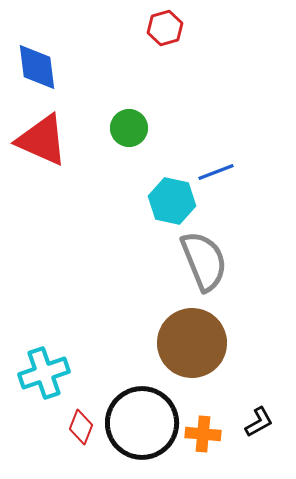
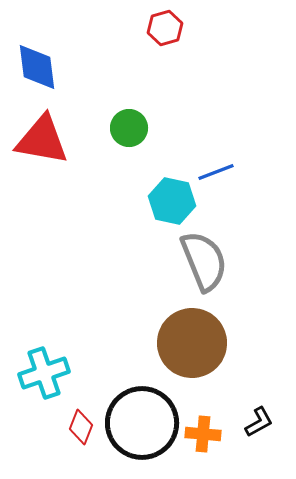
red triangle: rotated 14 degrees counterclockwise
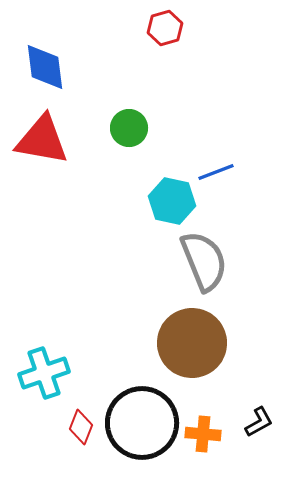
blue diamond: moved 8 px right
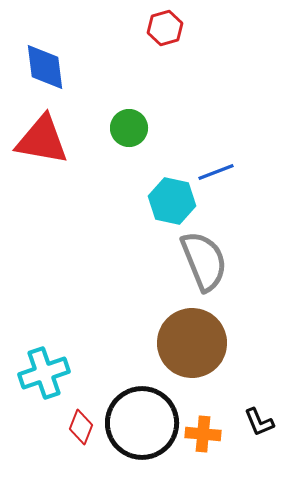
black L-shape: rotated 96 degrees clockwise
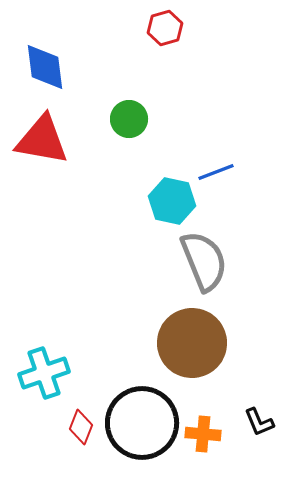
green circle: moved 9 px up
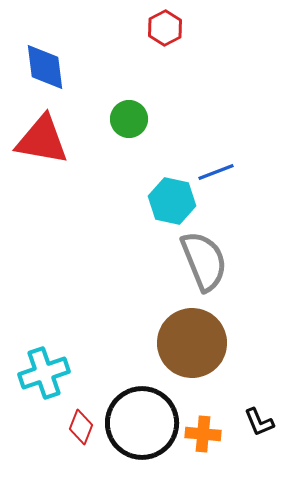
red hexagon: rotated 12 degrees counterclockwise
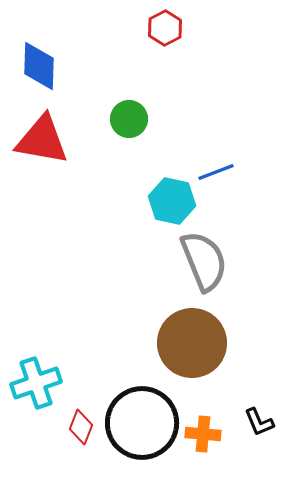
blue diamond: moved 6 px left, 1 px up; rotated 9 degrees clockwise
cyan cross: moved 8 px left, 10 px down
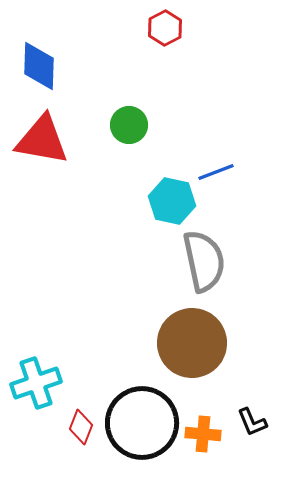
green circle: moved 6 px down
gray semicircle: rotated 10 degrees clockwise
black L-shape: moved 7 px left
